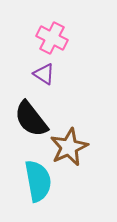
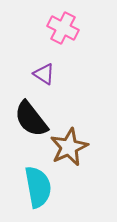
pink cross: moved 11 px right, 10 px up
cyan semicircle: moved 6 px down
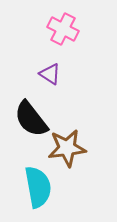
pink cross: moved 1 px down
purple triangle: moved 6 px right
brown star: moved 2 px left, 1 px down; rotated 18 degrees clockwise
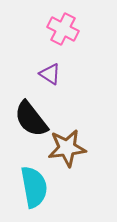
cyan semicircle: moved 4 px left
